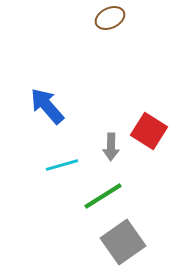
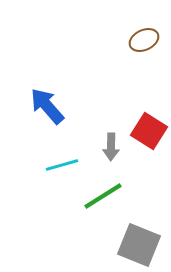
brown ellipse: moved 34 px right, 22 px down
gray square: moved 16 px right, 3 px down; rotated 33 degrees counterclockwise
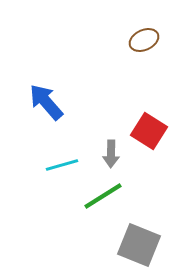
blue arrow: moved 1 px left, 4 px up
gray arrow: moved 7 px down
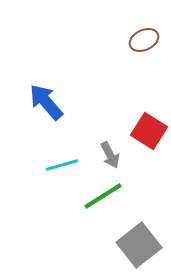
gray arrow: moved 1 px left, 1 px down; rotated 28 degrees counterclockwise
gray square: rotated 30 degrees clockwise
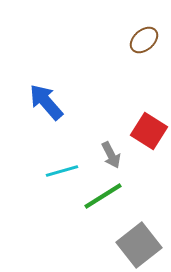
brown ellipse: rotated 16 degrees counterclockwise
gray arrow: moved 1 px right
cyan line: moved 6 px down
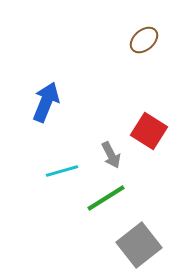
blue arrow: rotated 63 degrees clockwise
green line: moved 3 px right, 2 px down
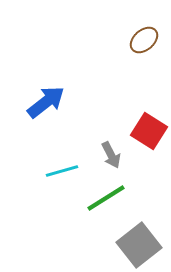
blue arrow: rotated 30 degrees clockwise
